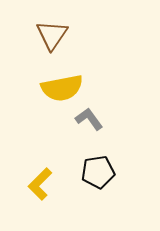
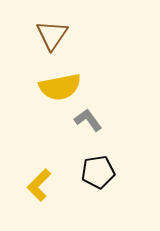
yellow semicircle: moved 2 px left, 1 px up
gray L-shape: moved 1 px left, 1 px down
yellow L-shape: moved 1 px left, 1 px down
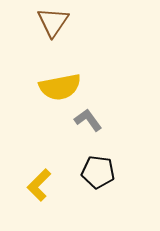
brown triangle: moved 1 px right, 13 px up
black pentagon: rotated 16 degrees clockwise
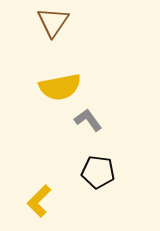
yellow L-shape: moved 16 px down
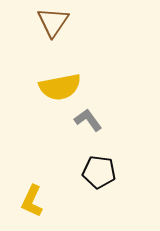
black pentagon: moved 1 px right
yellow L-shape: moved 7 px left; rotated 20 degrees counterclockwise
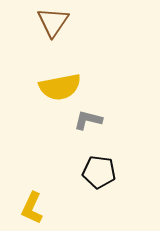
gray L-shape: rotated 40 degrees counterclockwise
yellow L-shape: moved 7 px down
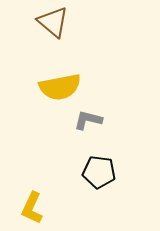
brown triangle: rotated 24 degrees counterclockwise
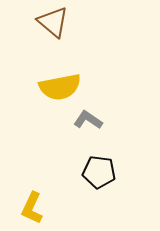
gray L-shape: rotated 20 degrees clockwise
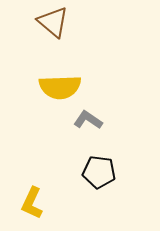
yellow semicircle: rotated 9 degrees clockwise
yellow L-shape: moved 5 px up
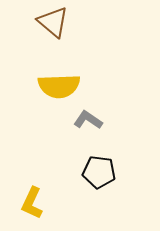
yellow semicircle: moved 1 px left, 1 px up
